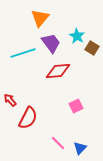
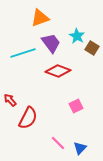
orange triangle: rotated 30 degrees clockwise
red diamond: rotated 25 degrees clockwise
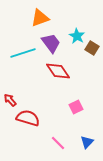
red diamond: rotated 35 degrees clockwise
pink square: moved 1 px down
red semicircle: rotated 100 degrees counterclockwise
blue triangle: moved 7 px right, 6 px up
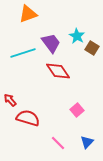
orange triangle: moved 12 px left, 4 px up
pink square: moved 1 px right, 3 px down; rotated 16 degrees counterclockwise
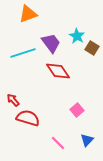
red arrow: moved 3 px right
blue triangle: moved 2 px up
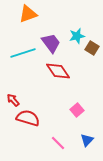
cyan star: rotated 28 degrees clockwise
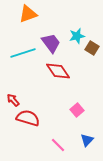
pink line: moved 2 px down
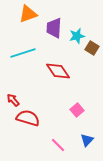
purple trapezoid: moved 3 px right, 15 px up; rotated 140 degrees counterclockwise
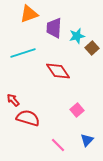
orange triangle: moved 1 px right
brown square: rotated 16 degrees clockwise
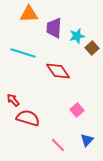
orange triangle: rotated 18 degrees clockwise
cyan line: rotated 35 degrees clockwise
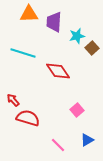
purple trapezoid: moved 6 px up
blue triangle: rotated 16 degrees clockwise
